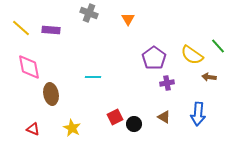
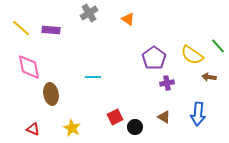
gray cross: rotated 36 degrees clockwise
orange triangle: rotated 24 degrees counterclockwise
black circle: moved 1 px right, 3 px down
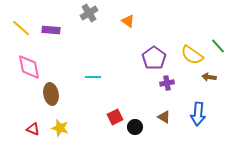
orange triangle: moved 2 px down
yellow star: moved 12 px left; rotated 12 degrees counterclockwise
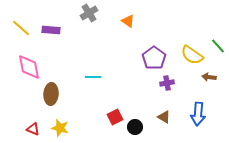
brown ellipse: rotated 15 degrees clockwise
